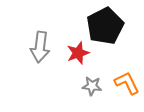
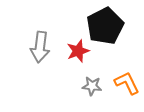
red star: moved 2 px up
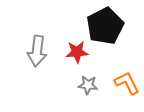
gray arrow: moved 3 px left, 4 px down
red star: moved 1 px left, 1 px down; rotated 15 degrees clockwise
gray star: moved 4 px left, 1 px up
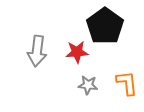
black pentagon: rotated 9 degrees counterclockwise
orange L-shape: rotated 20 degrees clockwise
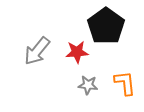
black pentagon: moved 1 px right
gray arrow: rotated 32 degrees clockwise
orange L-shape: moved 2 px left
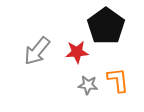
orange L-shape: moved 7 px left, 3 px up
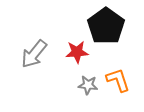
gray arrow: moved 3 px left, 3 px down
orange L-shape: rotated 12 degrees counterclockwise
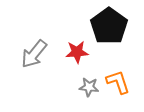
black pentagon: moved 3 px right
orange L-shape: moved 2 px down
gray star: moved 1 px right, 2 px down
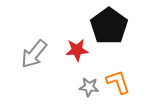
red star: moved 2 px up
